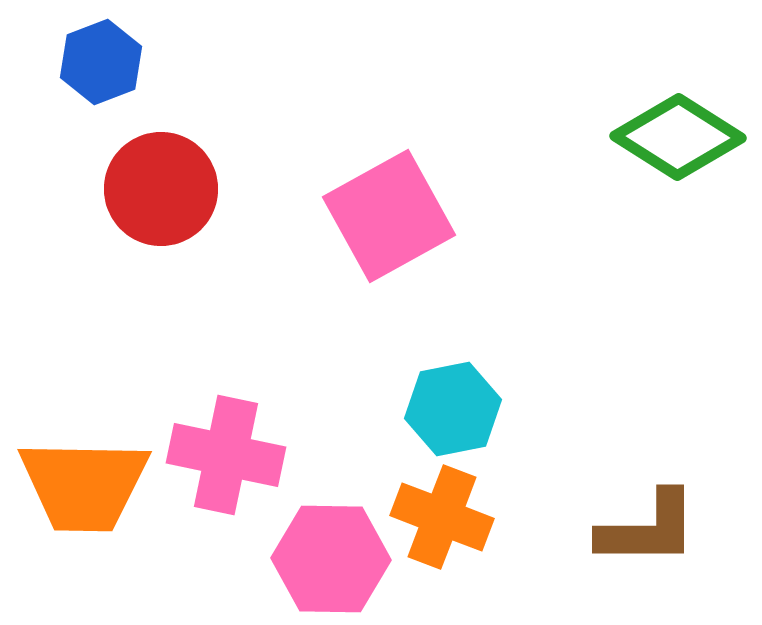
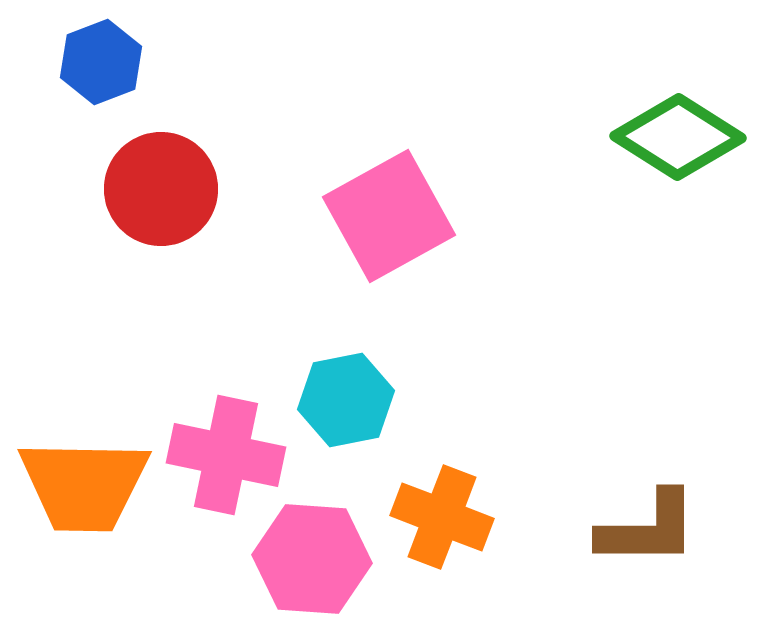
cyan hexagon: moved 107 px left, 9 px up
pink hexagon: moved 19 px left; rotated 3 degrees clockwise
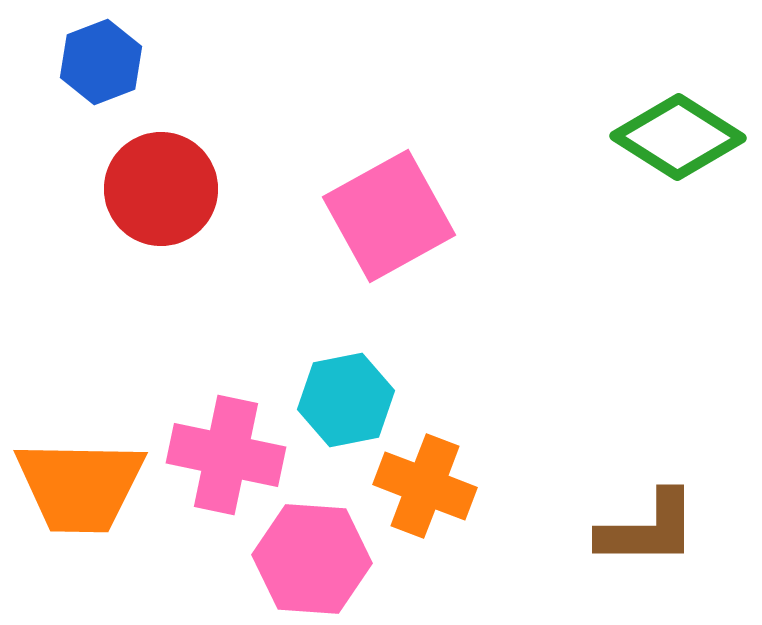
orange trapezoid: moved 4 px left, 1 px down
orange cross: moved 17 px left, 31 px up
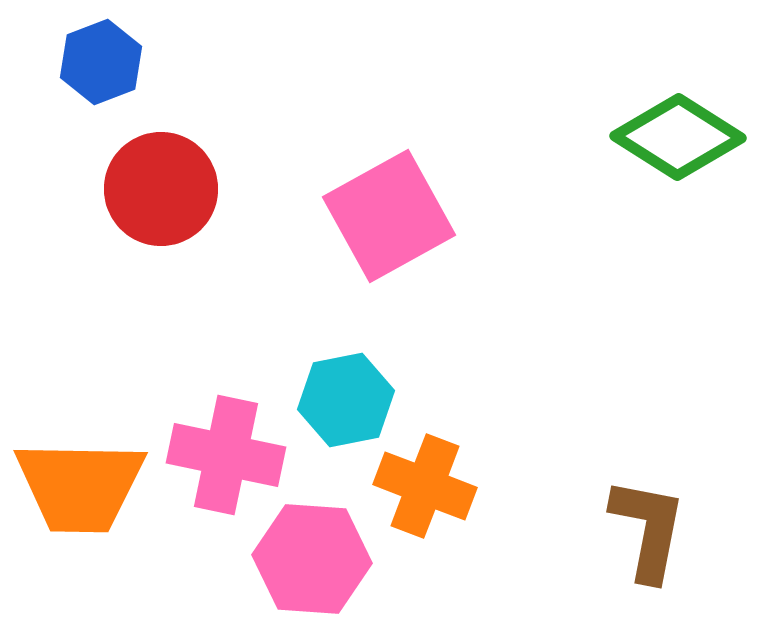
brown L-shape: rotated 79 degrees counterclockwise
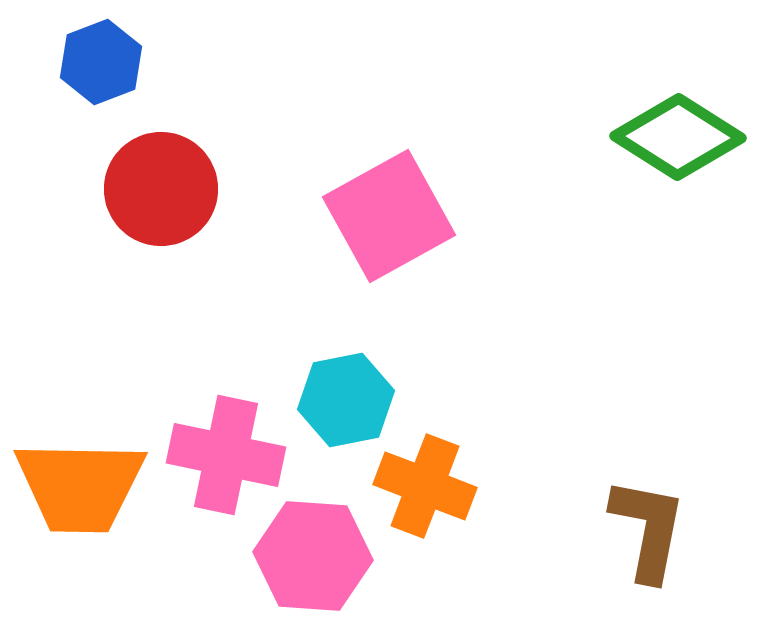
pink hexagon: moved 1 px right, 3 px up
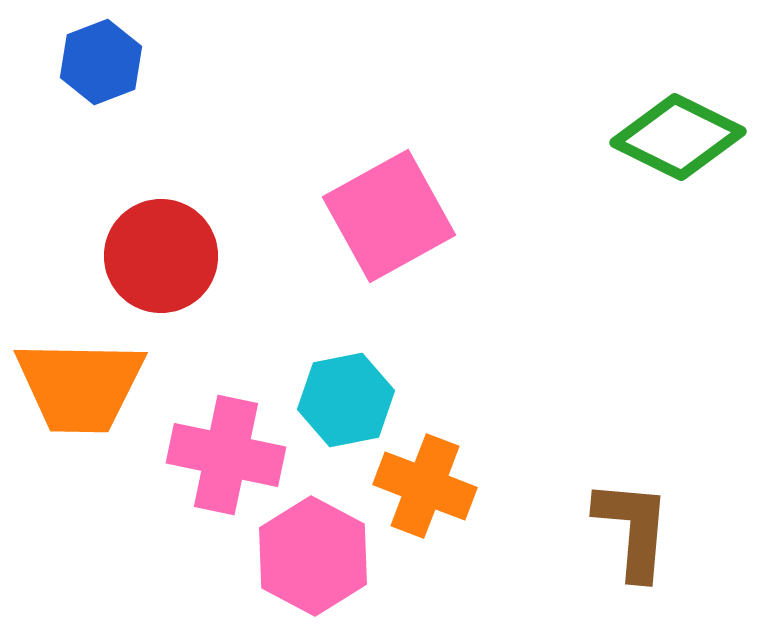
green diamond: rotated 6 degrees counterclockwise
red circle: moved 67 px down
orange trapezoid: moved 100 px up
brown L-shape: moved 15 px left; rotated 6 degrees counterclockwise
pink hexagon: rotated 24 degrees clockwise
